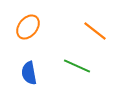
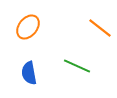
orange line: moved 5 px right, 3 px up
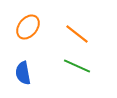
orange line: moved 23 px left, 6 px down
blue semicircle: moved 6 px left
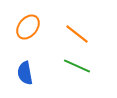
blue semicircle: moved 2 px right
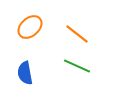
orange ellipse: moved 2 px right; rotated 10 degrees clockwise
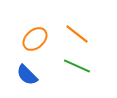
orange ellipse: moved 5 px right, 12 px down
blue semicircle: moved 2 px right, 2 px down; rotated 35 degrees counterclockwise
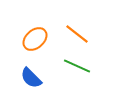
blue semicircle: moved 4 px right, 3 px down
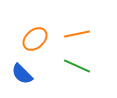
orange line: rotated 50 degrees counterclockwise
blue semicircle: moved 9 px left, 4 px up
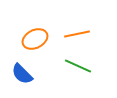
orange ellipse: rotated 15 degrees clockwise
green line: moved 1 px right
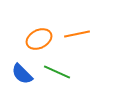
orange ellipse: moved 4 px right
green line: moved 21 px left, 6 px down
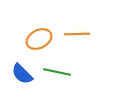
orange line: rotated 10 degrees clockwise
green line: rotated 12 degrees counterclockwise
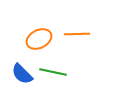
green line: moved 4 px left
